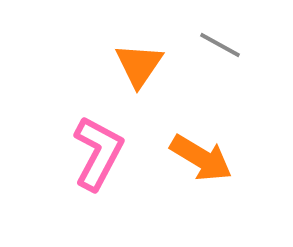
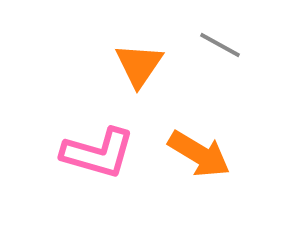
pink L-shape: rotated 78 degrees clockwise
orange arrow: moved 2 px left, 4 px up
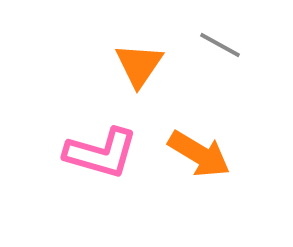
pink L-shape: moved 3 px right
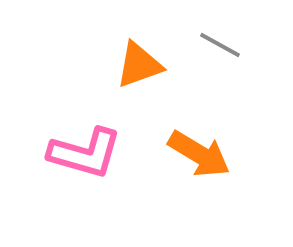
orange triangle: rotated 36 degrees clockwise
pink L-shape: moved 16 px left
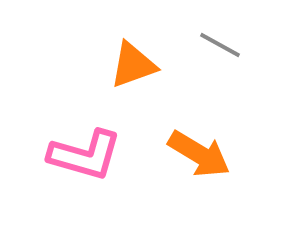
orange triangle: moved 6 px left
pink L-shape: moved 2 px down
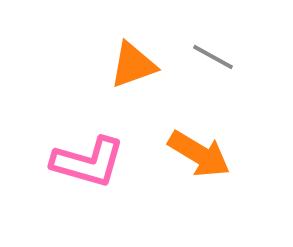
gray line: moved 7 px left, 12 px down
pink L-shape: moved 3 px right, 7 px down
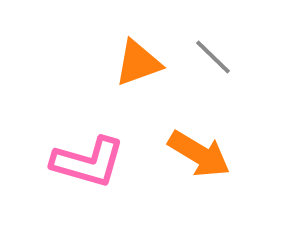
gray line: rotated 15 degrees clockwise
orange triangle: moved 5 px right, 2 px up
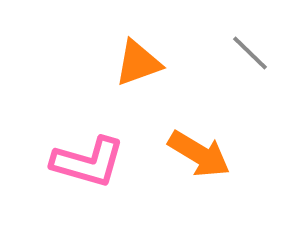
gray line: moved 37 px right, 4 px up
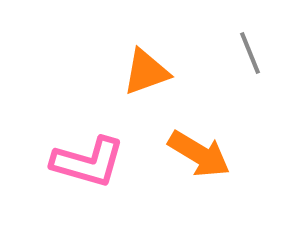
gray line: rotated 24 degrees clockwise
orange triangle: moved 8 px right, 9 px down
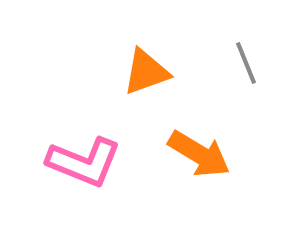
gray line: moved 4 px left, 10 px down
pink L-shape: moved 4 px left; rotated 6 degrees clockwise
